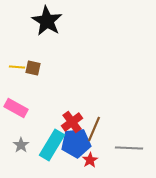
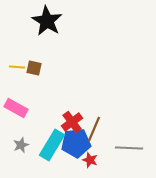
brown square: moved 1 px right
gray star: rotated 14 degrees clockwise
red star: rotated 21 degrees counterclockwise
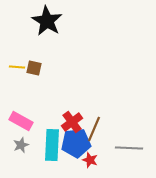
pink rectangle: moved 5 px right, 13 px down
cyan rectangle: rotated 28 degrees counterclockwise
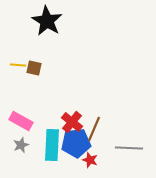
yellow line: moved 1 px right, 2 px up
red cross: rotated 15 degrees counterclockwise
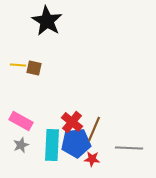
red star: moved 2 px right, 1 px up; rotated 14 degrees counterclockwise
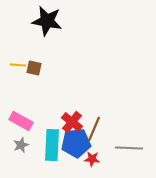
black star: rotated 20 degrees counterclockwise
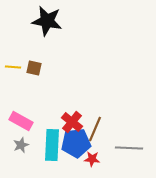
yellow line: moved 5 px left, 2 px down
brown line: moved 1 px right
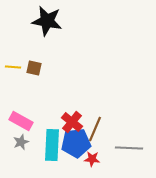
gray star: moved 3 px up
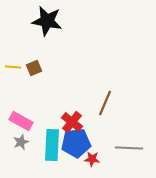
brown square: rotated 35 degrees counterclockwise
brown line: moved 10 px right, 26 px up
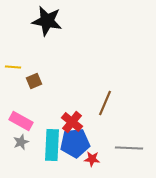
brown square: moved 13 px down
blue pentagon: moved 1 px left
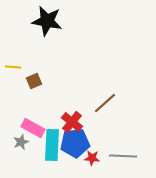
brown line: rotated 25 degrees clockwise
pink rectangle: moved 12 px right, 7 px down
gray line: moved 6 px left, 8 px down
red star: moved 1 px up
